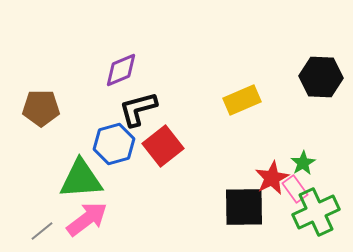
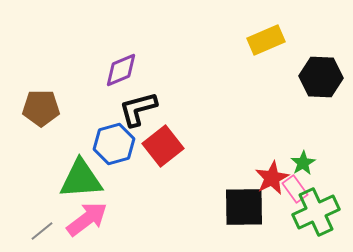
yellow rectangle: moved 24 px right, 60 px up
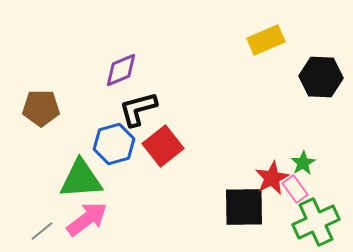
green cross: moved 10 px down
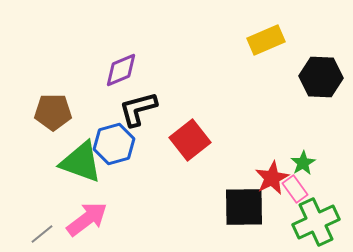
brown pentagon: moved 12 px right, 4 px down
red square: moved 27 px right, 6 px up
green triangle: moved 17 px up; rotated 24 degrees clockwise
gray line: moved 3 px down
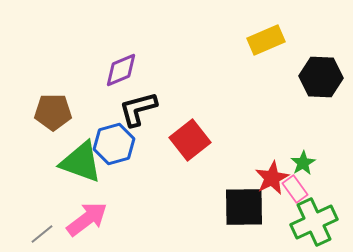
green cross: moved 2 px left
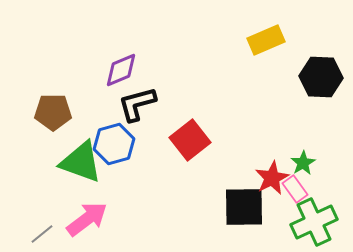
black L-shape: moved 1 px left, 5 px up
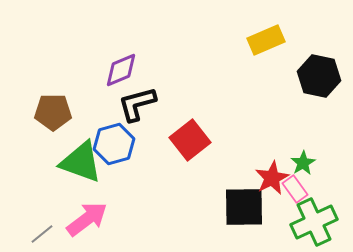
black hexagon: moved 2 px left, 1 px up; rotated 9 degrees clockwise
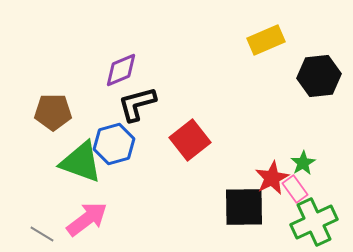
black hexagon: rotated 18 degrees counterclockwise
gray line: rotated 70 degrees clockwise
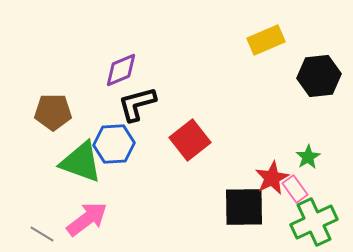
blue hexagon: rotated 12 degrees clockwise
green star: moved 5 px right, 6 px up
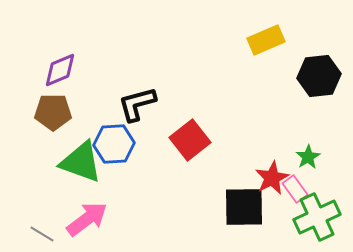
purple diamond: moved 61 px left
green cross: moved 3 px right, 5 px up
